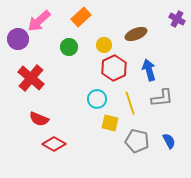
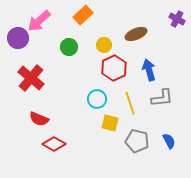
orange rectangle: moved 2 px right, 2 px up
purple circle: moved 1 px up
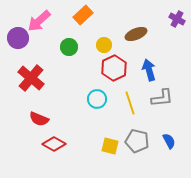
yellow square: moved 23 px down
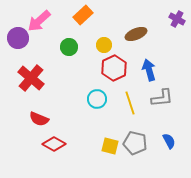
gray pentagon: moved 2 px left, 2 px down
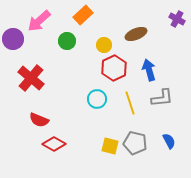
purple circle: moved 5 px left, 1 px down
green circle: moved 2 px left, 6 px up
red semicircle: moved 1 px down
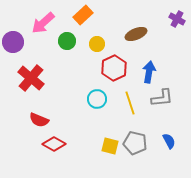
pink arrow: moved 4 px right, 2 px down
purple circle: moved 3 px down
yellow circle: moved 7 px left, 1 px up
blue arrow: moved 2 px down; rotated 25 degrees clockwise
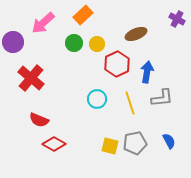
green circle: moved 7 px right, 2 px down
red hexagon: moved 3 px right, 4 px up
blue arrow: moved 2 px left
gray pentagon: rotated 25 degrees counterclockwise
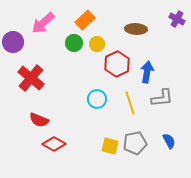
orange rectangle: moved 2 px right, 5 px down
brown ellipse: moved 5 px up; rotated 25 degrees clockwise
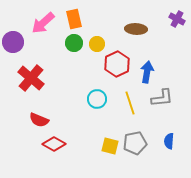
orange rectangle: moved 11 px left, 1 px up; rotated 60 degrees counterclockwise
blue semicircle: rotated 147 degrees counterclockwise
